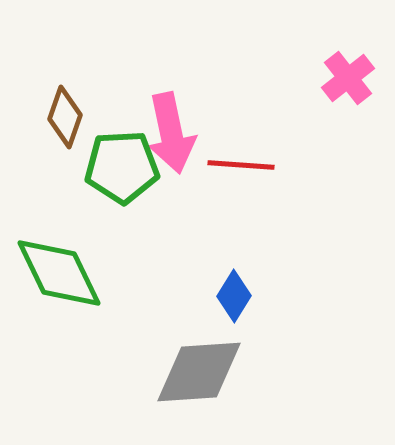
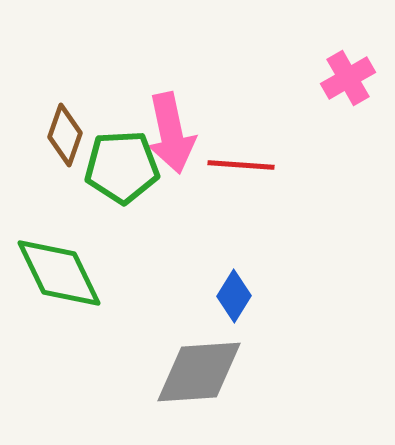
pink cross: rotated 8 degrees clockwise
brown diamond: moved 18 px down
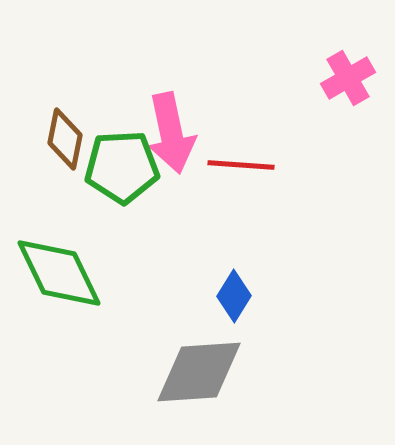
brown diamond: moved 4 px down; rotated 8 degrees counterclockwise
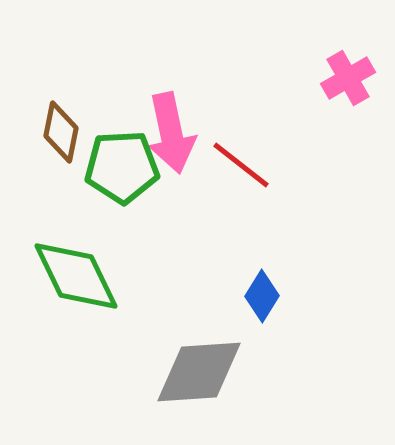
brown diamond: moved 4 px left, 7 px up
red line: rotated 34 degrees clockwise
green diamond: moved 17 px right, 3 px down
blue diamond: moved 28 px right
